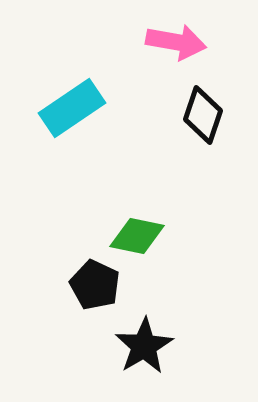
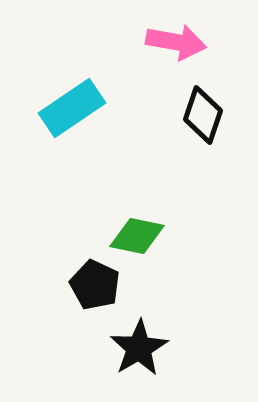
black star: moved 5 px left, 2 px down
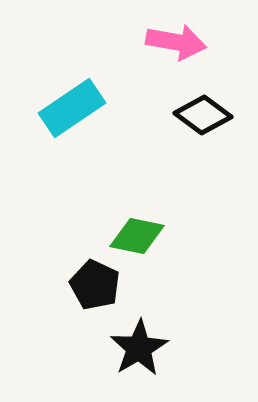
black diamond: rotated 72 degrees counterclockwise
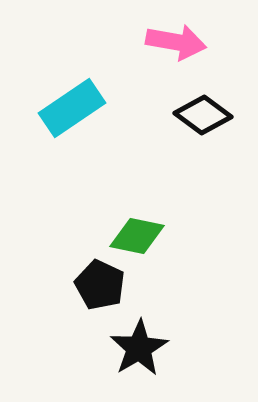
black pentagon: moved 5 px right
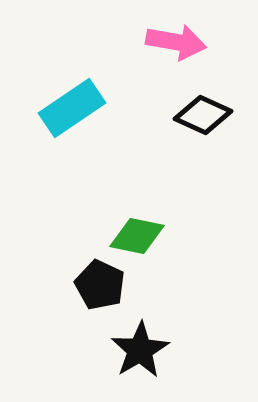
black diamond: rotated 12 degrees counterclockwise
black star: moved 1 px right, 2 px down
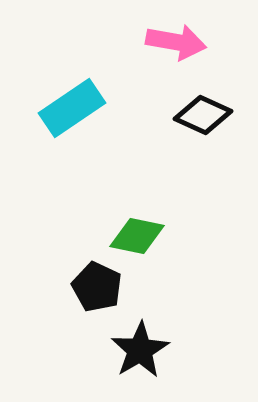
black pentagon: moved 3 px left, 2 px down
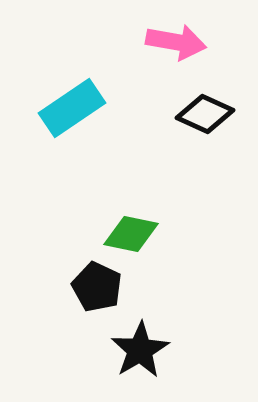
black diamond: moved 2 px right, 1 px up
green diamond: moved 6 px left, 2 px up
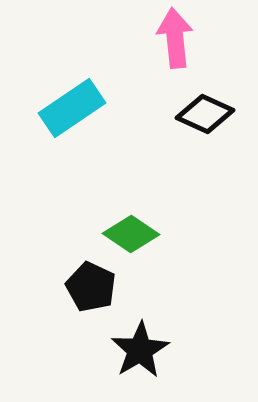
pink arrow: moved 1 px left, 4 px up; rotated 106 degrees counterclockwise
green diamond: rotated 22 degrees clockwise
black pentagon: moved 6 px left
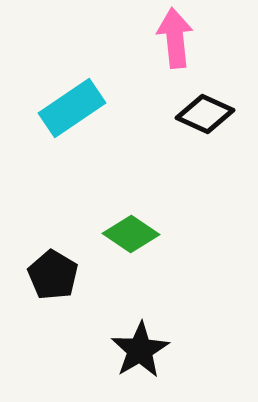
black pentagon: moved 38 px left, 12 px up; rotated 6 degrees clockwise
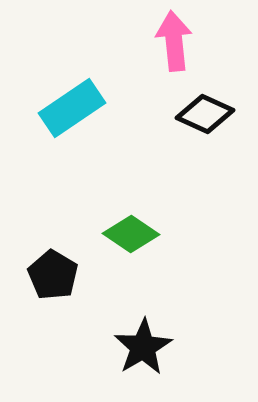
pink arrow: moved 1 px left, 3 px down
black star: moved 3 px right, 3 px up
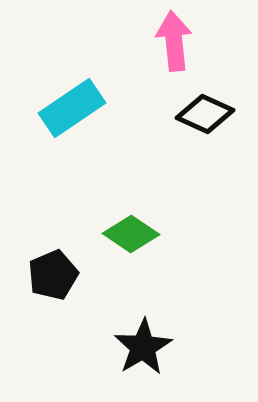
black pentagon: rotated 18 degrees clockwise
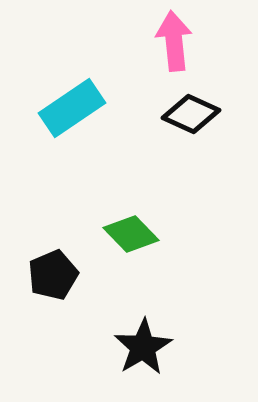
black diamond: moved 14 px left
green diamond: rotated 12 degrees clockwise
